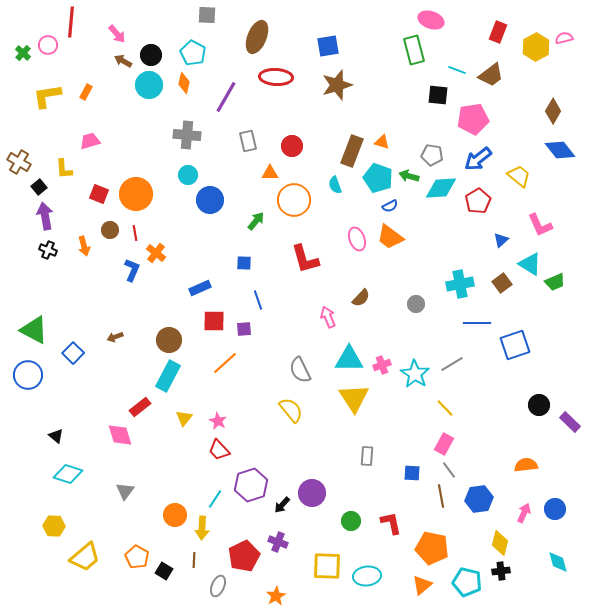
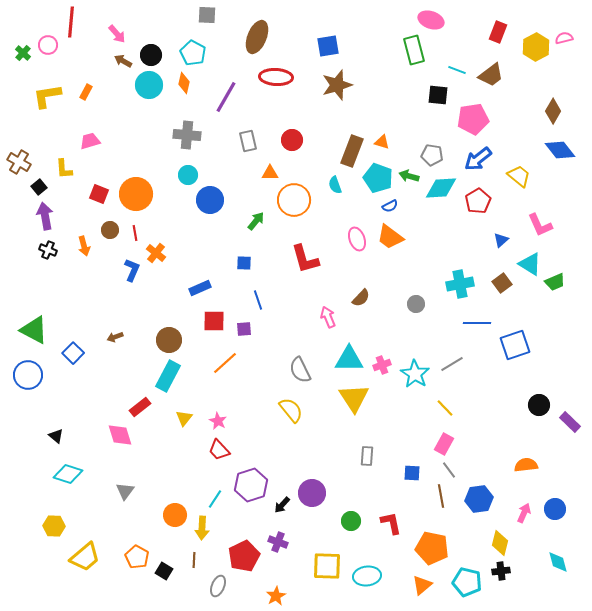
red circle at (292, 146): moved 6 px up
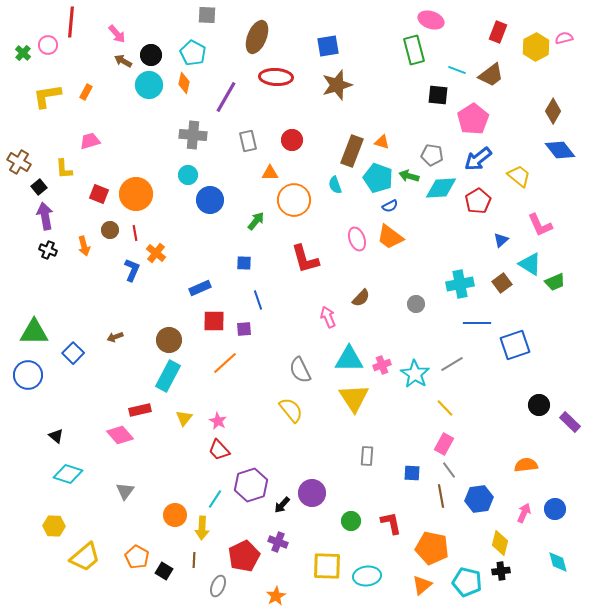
pink pentagon at (473, 119): rotated 24 degrees counterclockwise
gray cross at (187, 135): moved 6 px right
green triangle at (34, 330): moved 2 px down; rotated 28 degrees counterclockwise
red rectangle at (140, 407): moved 3 px down; rotated 25 degrees clockwise
pink diamond at (120, 435): rotated 24 degrees counterclockwise
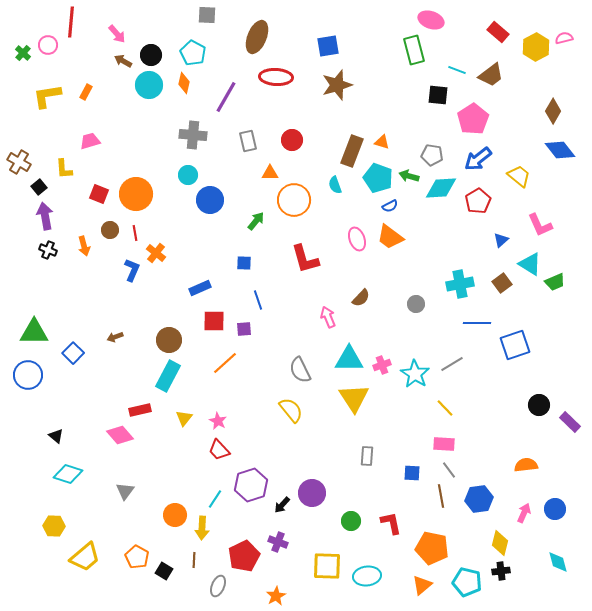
red rectangle at (498, 32): rotated 70 degrees counterclockwise
pink rectangle at (444, 444): rotated 65 degrees clockwise
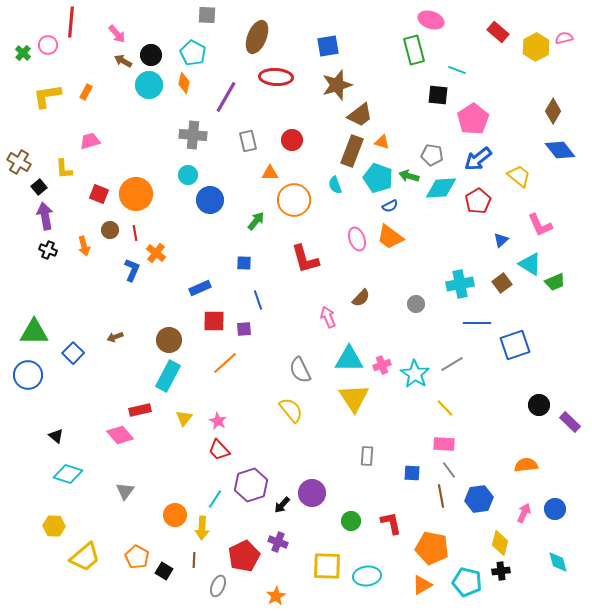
brown trapezoid at (491, 75): moved 131 px left, 40 px down
orange triangle at (422, 585): rotated 10 degrees clockwise
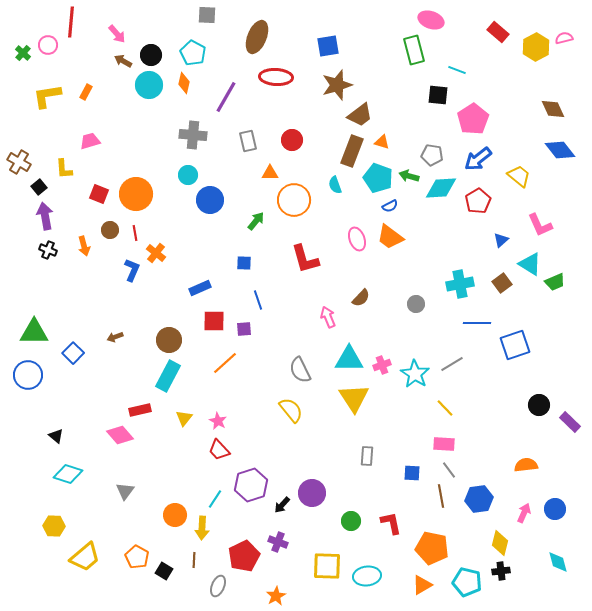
brown diamond at (553, 111): moved 2 px up; rotated 55 degrees counterclockwise
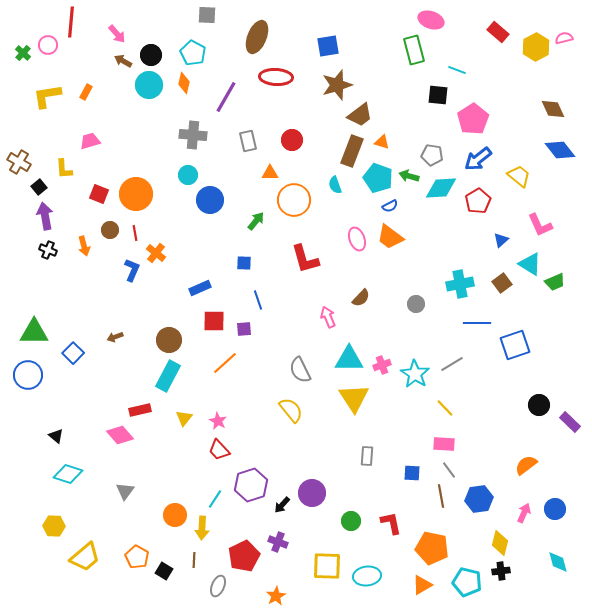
orange semicircle at (526, 465): rotated 30 degrees counterclockwise
